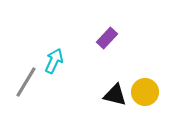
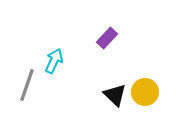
gray line: moved 1 px right, 3 px down; rotated 12 degrees counterclockwise
black triangle: rotated 30 degrees clockwise
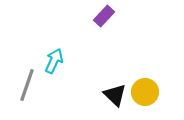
purple rectangle: moved 3 px left, 22 px up
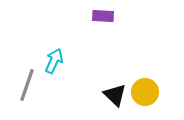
purple rectangle: moved 1 px left; rotated 50 degrees clockwise
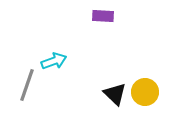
cyan arrow: rotated 45 degrees clockwise
black triangle: moved 1 px up
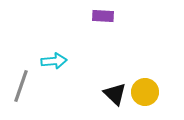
cyan arrow: rotated 15 degrees clockwise
gray line: moved 6 px left, 1 px down
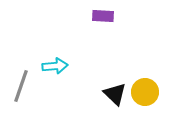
cyan arrow: moved 1 px right, 5 px down
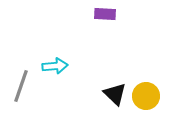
purple rectangle: moved 2 px right, 2 px up
yellow circle: moved 1 px right, 4 px down
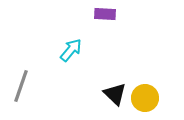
cyan arrow: moved 16 px right, 16 px up; rotated 45 degrees counterclockwise
yellow circle: moved 1 px left, 2 px down
